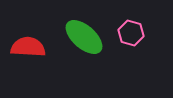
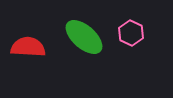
pink hexagon: rotated 10 degrees clockwise
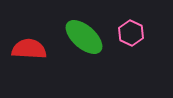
red semicircle: moved 1 px right, 2 px down
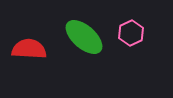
pink hexagon: rotated 10 degrees clockwise
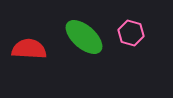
pink hexagon: rotated 20 degrees counterclockwise
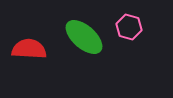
pink hexagon: moved 2 px left, 6 px up
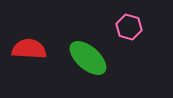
green ellipse: moved 4 px right, 21 px down
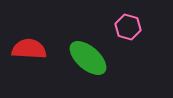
pink hexagon: moved 1 px left
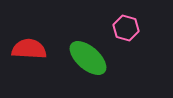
pink hexagon: moved 2 px left, 1 px down
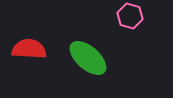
pink hexagon: moved 4 px right, 12 px up
